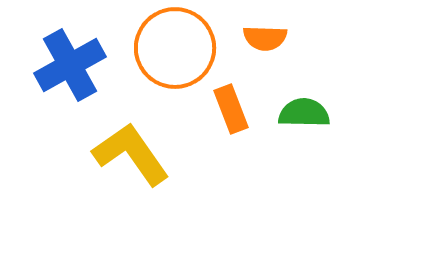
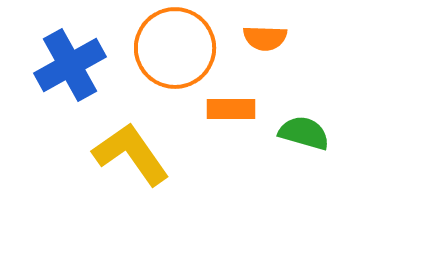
orange rectangle: rotated 69 degrees counterclockwise
green semicircle: moved 20 px down; rotated 15 degrees clockwise
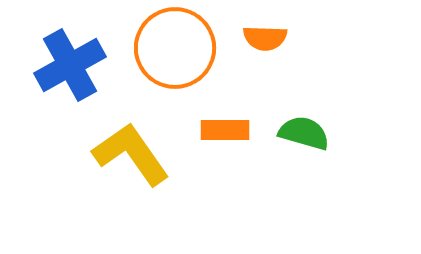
orange rectangle: moved 6 px left, 21 px down
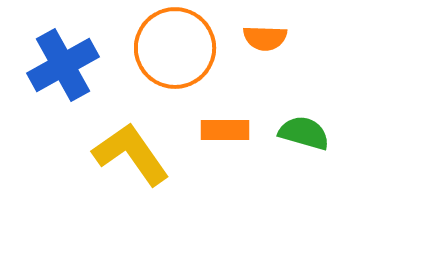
blue cross: moved 7 px left
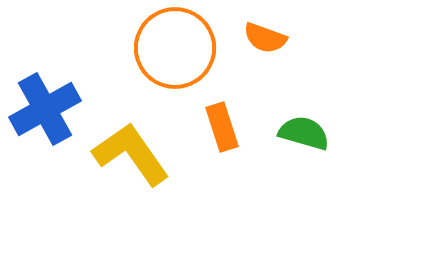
orange semicircle: rotated 18 degrees clockwise
blue cross: moved 18 px left, 44 px down
orange rectangle: moved 3 px left, 3 px up; rotated 72 degrees clockwise
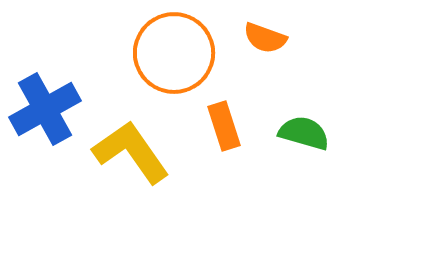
orange circle: moved 1 px left, 5 px down
orange rectangle: moved 2 px right, 1 px up
yellow L-shape: moved 2 px up
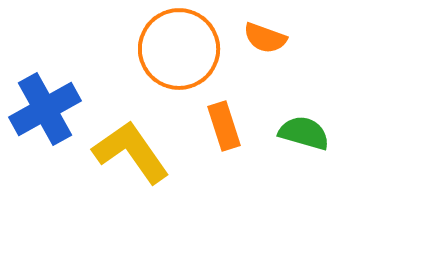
orange circle: moved 5 px right, 4 px up
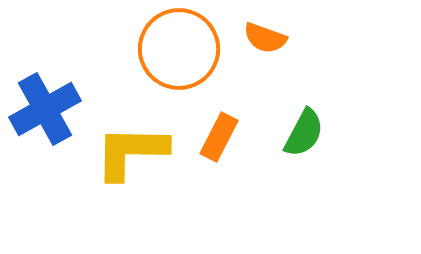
orange rectangle: moved 5 px left, 11 px down; rotated 45 degrees clockwise
green semicircle: rotated 102 degrees clockwise
yellow L-shape: rotated 54 degrees counterclockwise
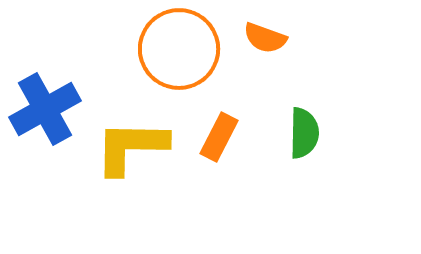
green semicircle: rotated 27 degrees counterclockwise
yellow L-shape: moved 5 px up
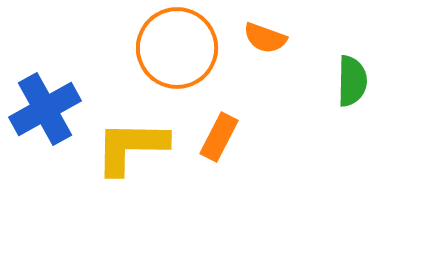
orange circle: moved 2 px left, 1 px up
green semicircle: moved 48 px right, 52 px up
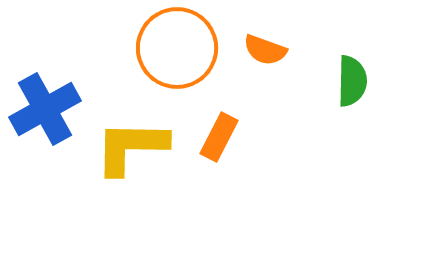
orange semicircle: moved 12 px down
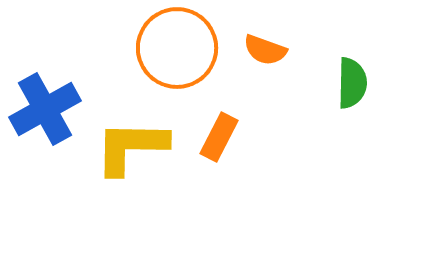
green semicircle: moved 2 px down
